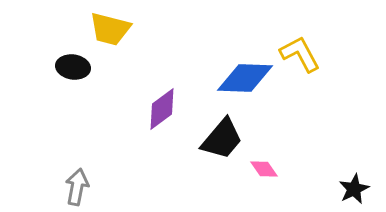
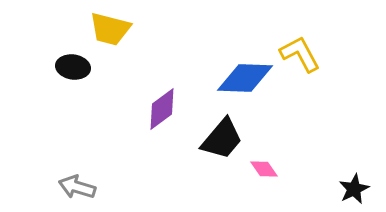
gray arrow: rotated 84 degrees counterclockwise
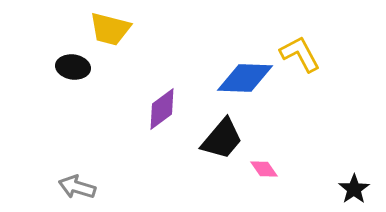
black star: rotated 8 degrees counterclockwise
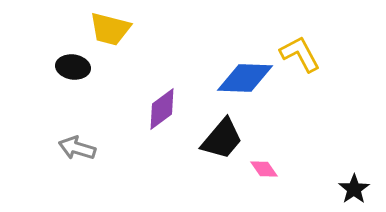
gray arrow: moved 39 px up
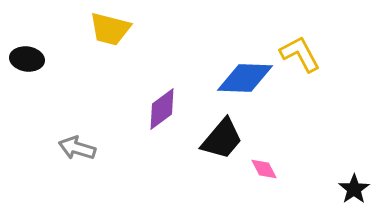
black ellipse: moved 46 px left, 8 px up
pink diamond: rotated 8 degrees clockwise
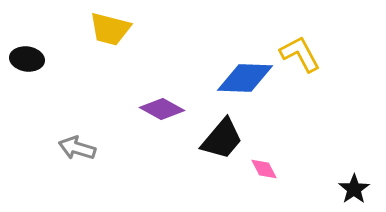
purple diamond: rotated 66 degrees clockwise
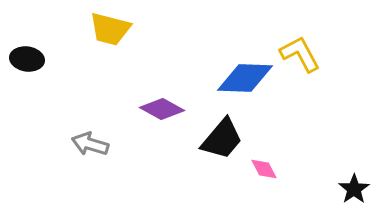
gray arrow: moved 13 px right, 4 px up
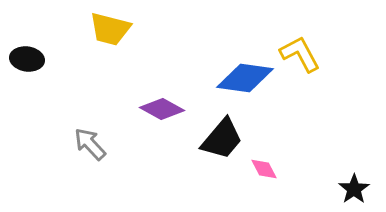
blue diamond: rotated 6 degrees clockwise
gray arrow: rotated 30 degrees clockwise
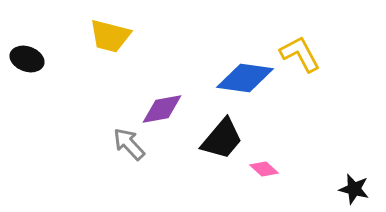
yellow trapezoid: moved 7 px down
black ellipse: rotated 12 degrees clockwise
purple diamond: rotated 39 degrees counterclockwise
gray arrow: moved 39 px right
pink diamond: rotated 20 degrees counterclockwise
black star: rotated 24 degrees counterclockwise
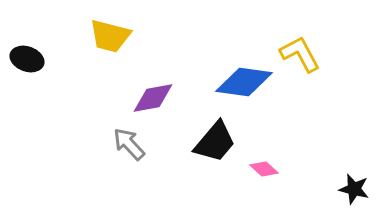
blue diamond: moved 1 px left, 4 px down
purple diamond: moved 9 px left, 11 px up
black trapezoid: moved 7 px left, 3 px down
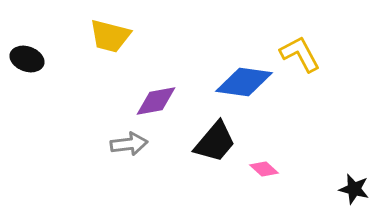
purple diamond: moved 3 px right, 3 px down
gray arrow: rotated 126 degrees clockwise
